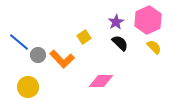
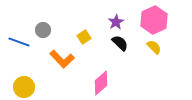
pink hexagon: moved 6 px right
blue line: rotated 20 degrees counterclockwise
gray circle: moved 5 px right, 25 px up
pink diamond: moved 2 px down; rotated 40 degrees counterclockwise
yellow circle: moved 4 px left
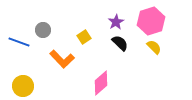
pink hexagon: moved 3 px left, 1 px down; rotated 8 degrees clockwise
yellow circle: moved 1 px left, 1 px up
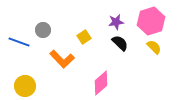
purple star: rotated 21 degrees clockwise
yellow circle: moved 2 px right
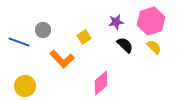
black semicircle: moved 5 px right, 2 px down
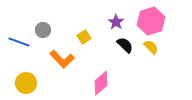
purple star: rotated 28 degrees counterclockwise
yellow semicircle: moved 3 px left
yellow circle: moved 1 px right, 3 px up
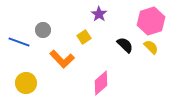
purple star: moved 17 px left, 8 px up
